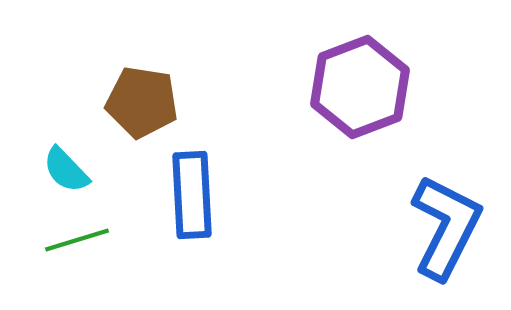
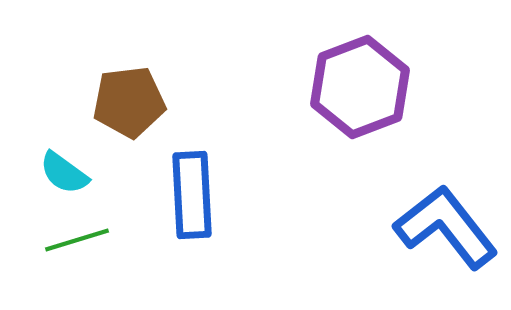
brown pentagon: moved 13 px left; rotated 16 degrees counterclockwise
cyan semicircle: moved 2 px left, 3 px down; rotated 10 degrees counterclockwise
blue L-shape: rotated 65 degrees counterclockwise
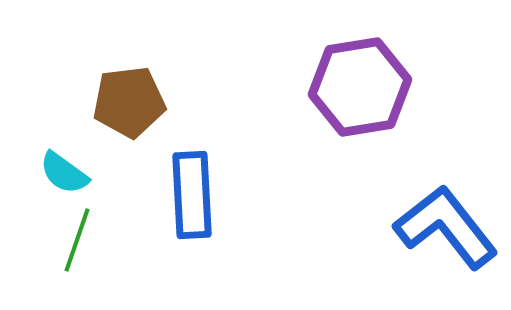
purple hexagon: rotated 12 degrees clockwise
green line: rotated 54 degrees counterclockwise
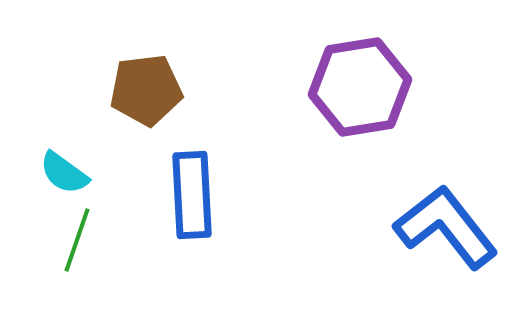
brown pentagon: moved 17 px right, 12 px up
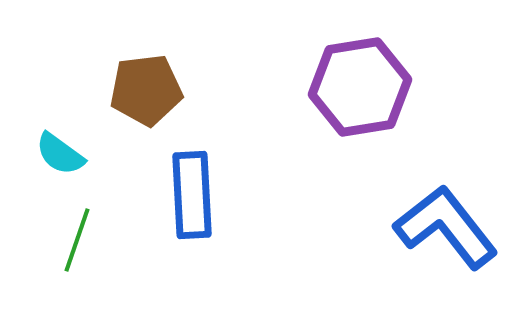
cyan semicircle: moved 4 px left, 19 px up
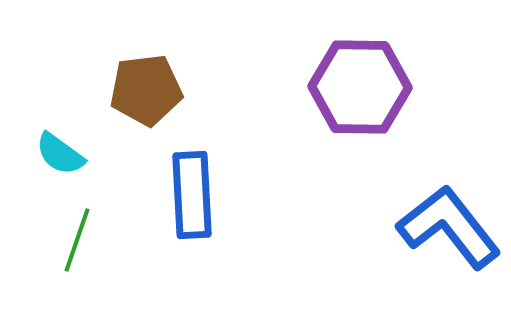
purple hexagon: rotated 10 degrees clockwise
blue L-shape: moved 3 px right
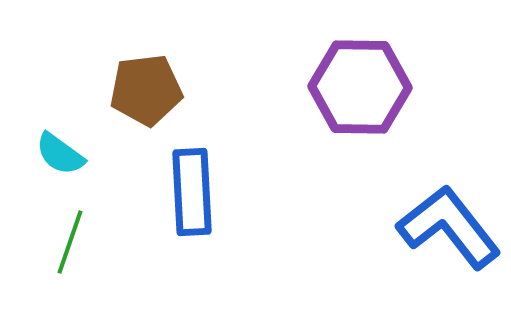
blue rectangle: moved 3 px up
green line: moved 7 px left, 2 px down
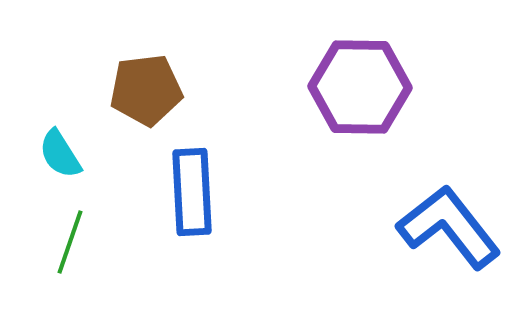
cyan semicircle: rotated 22 degrees clockwise
